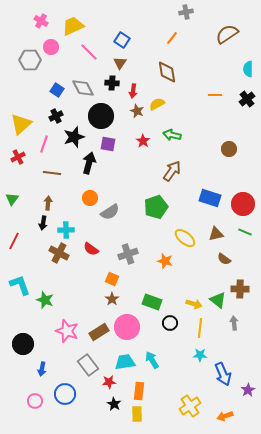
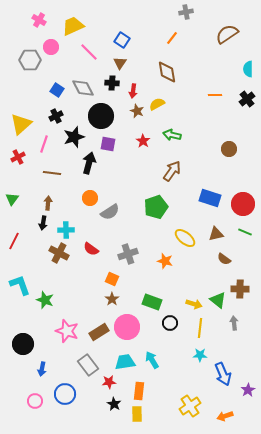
pink cross at (41, 21): moved 2 px left, 1 px up
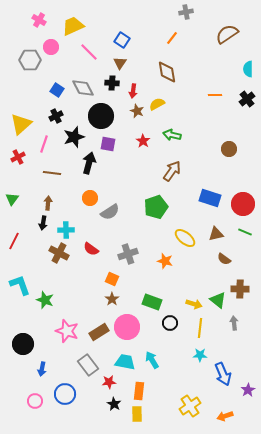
cyan trapezoid at (125, 362): rotated 20 degrees clockwise
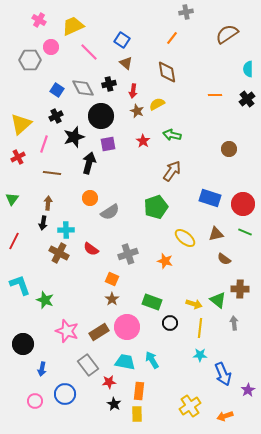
brown triangle at (120, 63): moved 6 px right; rotated 24 degrees counterclockwise
black cross at (112, 83): moved 3 px left, 1 px down; rotated 16 degrees counterclockwise
purple square at (108, 144): rotated 21 degrees counterclockwise
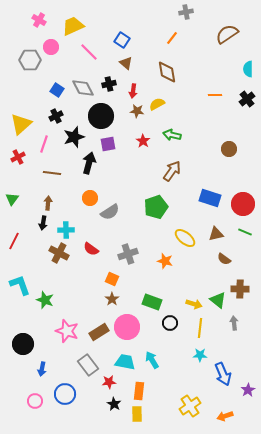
brown star at (137, 111): rotated 16 degrees counterclockwise
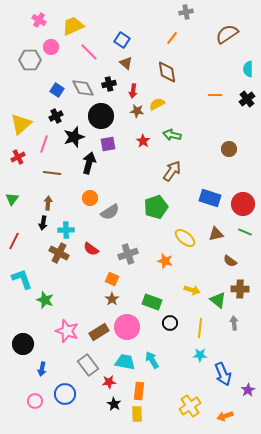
brown semicircle at (224, 259): moved 6 px right, 2 px down
cyan L-shape at (20, 285): moved 2 px right, 6 px up
yellow arrow at (194, 304): moved 2 px left, 14 px up
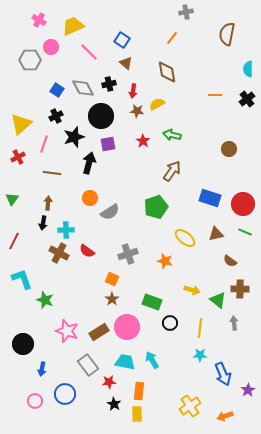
brown semicircle at (227, 34): rotated 45 degrees counterclockwise
red semicircle at (91, 249): moved 4 px left, 2 px down
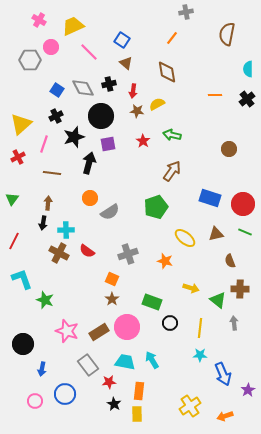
brown semicircle at (230, 261): rotated 32 degrees clockwise
yellow arrow at (192, 290): moved 1 px left, 2 px up
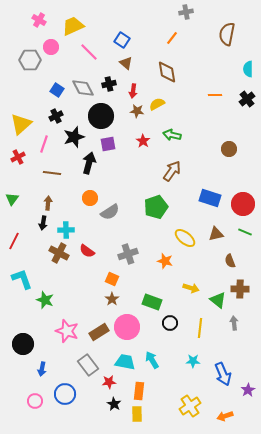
cyan star at (200, 355): moved 7 px left, 6 px down
